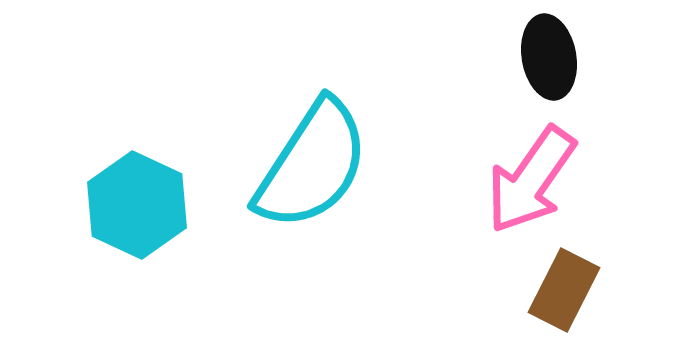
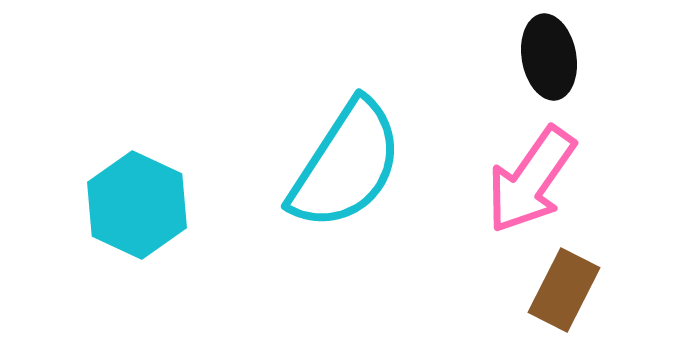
cyan semicircle: moved 34 px right
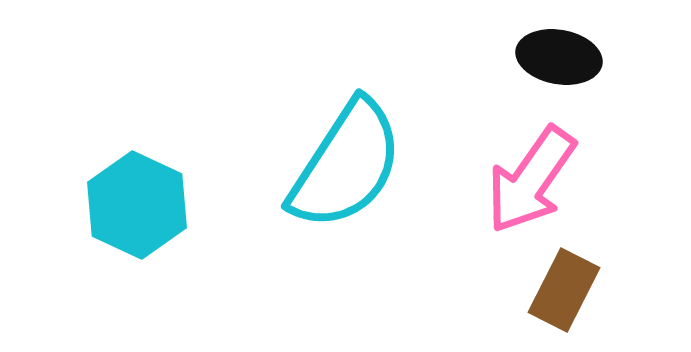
black ellipse: moved 10 px right; rotated 70 degrees counterclockwise
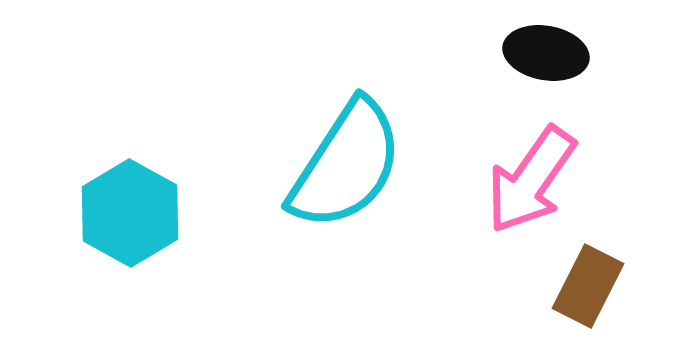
black ellipse: moved 13 px left, 4 px up
cyan hexagon: moved 7 px left, 8 px down; rotated 4 degrees clockwise
brown rectangle: moved 24 px right, 4 px up
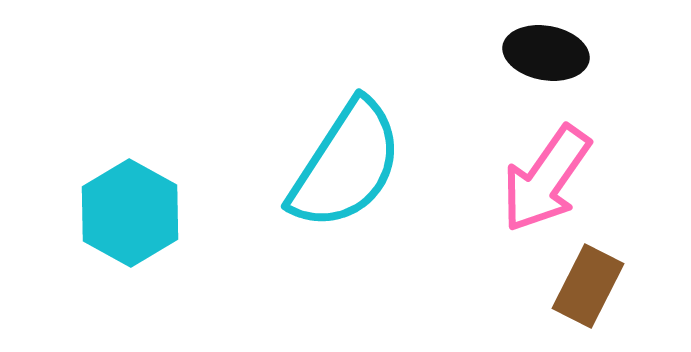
pink arrow: moved 15 px right, 1 px up
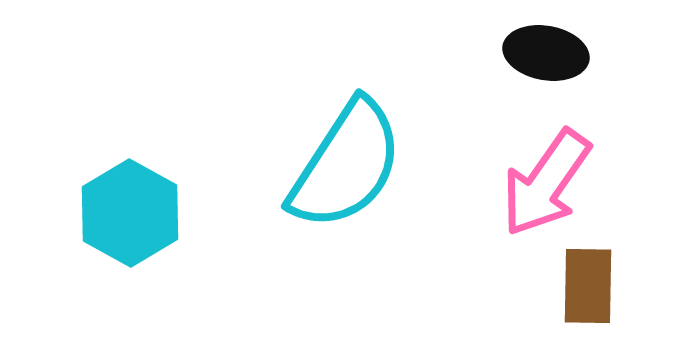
pink arrow: moved 4 px down
brown rectangle: rotated 26 degrees counterclockwise
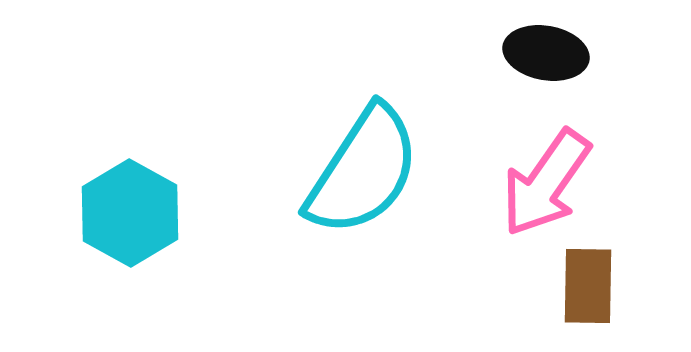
cyan semicircle: moved 17 px right, 6 px down
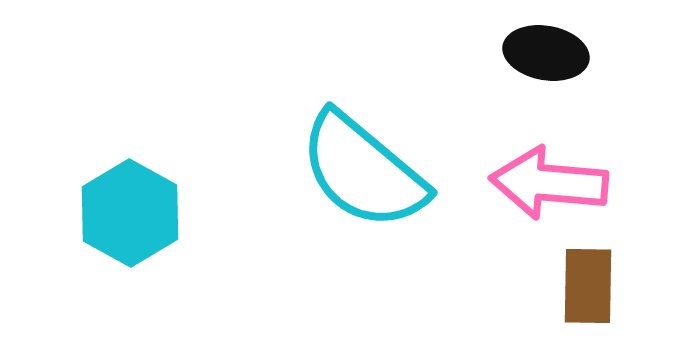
cyan semicircle: rotated 97 degrees clockwise
pink arrow: moved 3 px right; rotated 60 degrees clockwise
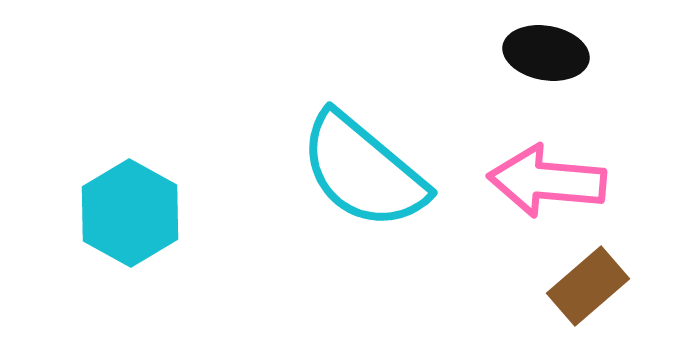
pink arrow: moved 2 px left, 2 px up
brown rectangle: rotated 48 degrees clockwise
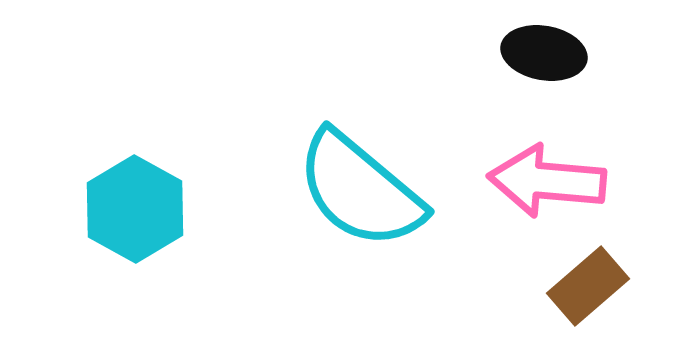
black ellipse: moved 2 px left
cyan semicircle: moved 3 px left, 19 px down
cyan hexagon: moved 5 px right, 4 px up
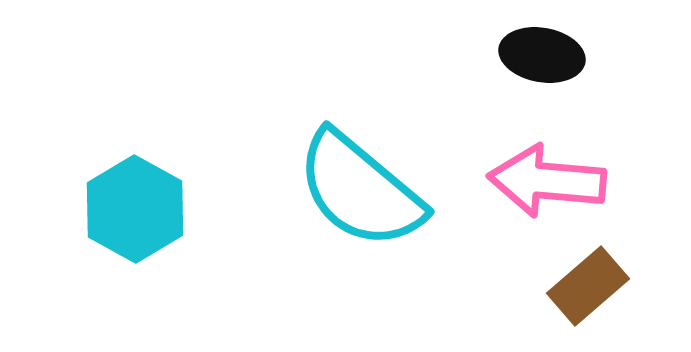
black ellipse: moved 2 px left, 2 px down
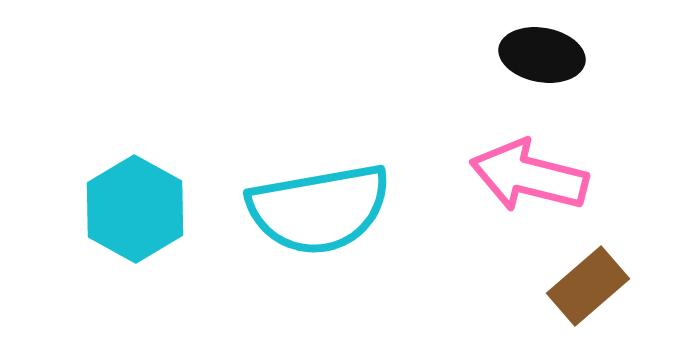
pink arrow: moved 18 px left, 5 px up; rotated 9 degrees clockwise
cyan semicircle: moved 41 px left, 19 px down; rotated 50 degrees counterclockwise
